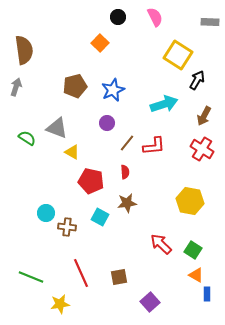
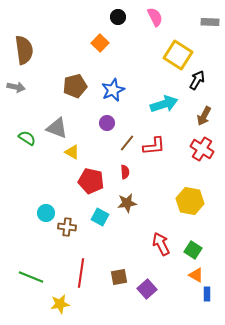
gray arrow: rotated 84 degrees clockwise
red arrow: rotated 20 degrees clockwise
red line: rotated 32 degrees clockwise
purple square: moved 3 px left, 13 px up
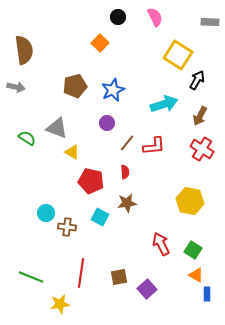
brown arrow: moved 4 px left
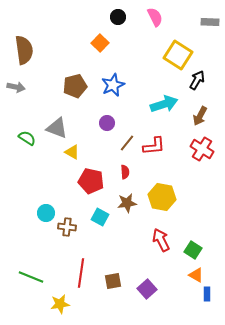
blue star: moved 5 px up
yellow hexagon: moved 28 px left, 4 px up
red arrow: moved 4 px up
brown square: moved 6 px left, 4 px down
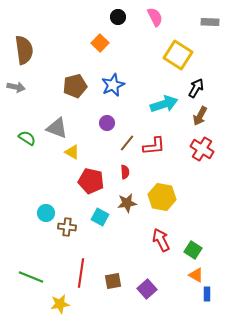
black arrow: moved 1 px left, 8 px down
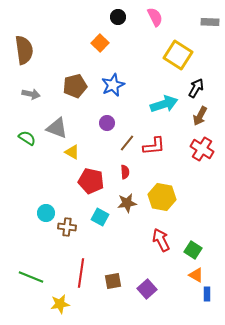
gray arrow: moved 15 px right, 7 px down
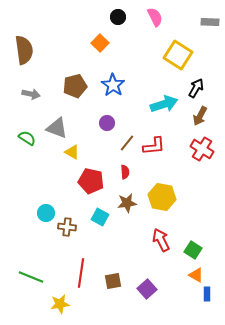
blue star: rotated 15 degrees counterclockwise
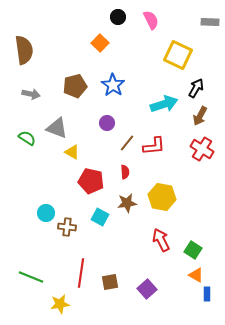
pink semicircle: moved 4 px left, 3 px down
yellow square: rotated 8 degrees counterclockwise
brown square: moved 3 px left, 1 px down
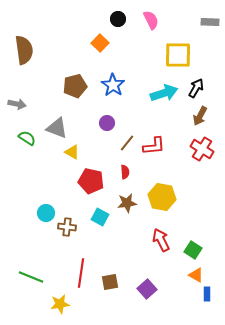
black circle: moved 2 px down
yellow square: rotated 24 degrees counterclockwise
gray arrow: moved 14 px left, 10 px down
cyan arrow: moved 11 px up
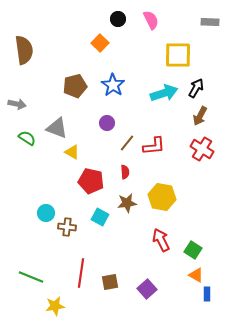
yellow star: moved 5 px left, 2 px down
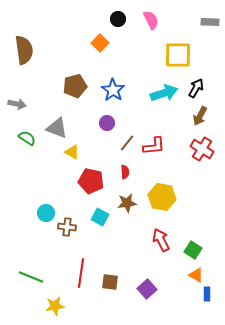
blue star: moved 5 px down
brown square: rotated 18 degrees clockwise
